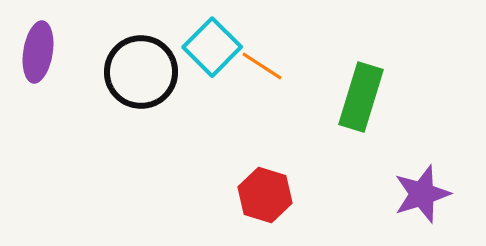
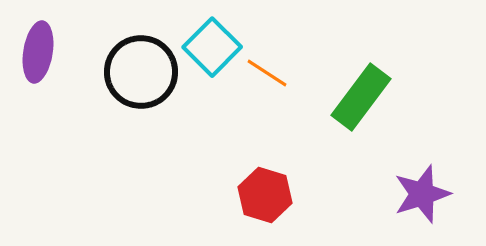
orange line: moved 5 px right, 7 px down
green rectangle: rotated 20 degrees clockwise
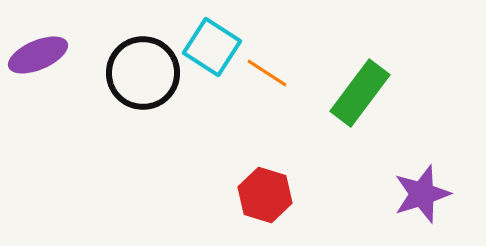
cyan square: rotated 12 degrees counterclockwise
purple ellipse: moved 3 px down; rotated 58 degrees clockwise
black circle: moved 2 px right, 1 px down
green rectangle: moved 1 px left, 4 px up
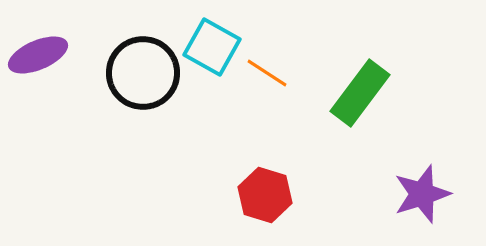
cyan square: rotated 4 degrees counterclockwise
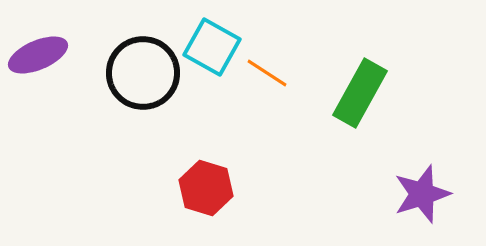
green rectangle: rotated 8 degrees counterclockwise
red hexagon: moved 59 px left, 7 px up
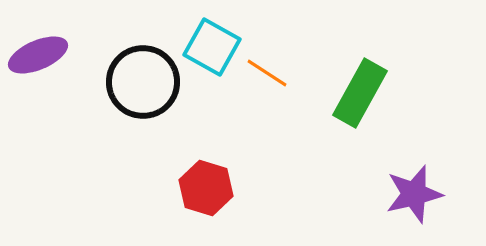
black circle: moved 9 px down
purple star: moved 8 px left; rotated 4 degrees clockwise
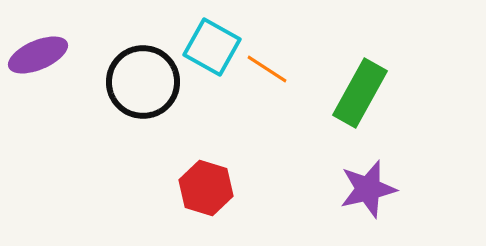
orange line: moved 4 px up
purple star: moved 46 px left, 5 px up
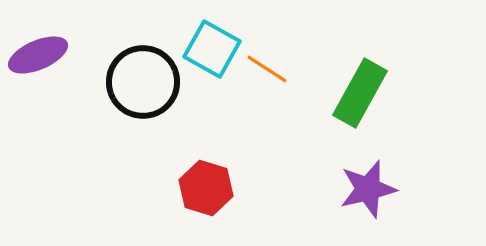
cyan square: moved 2 px down
